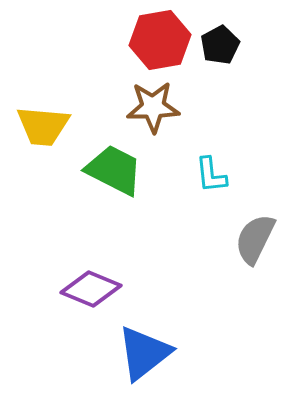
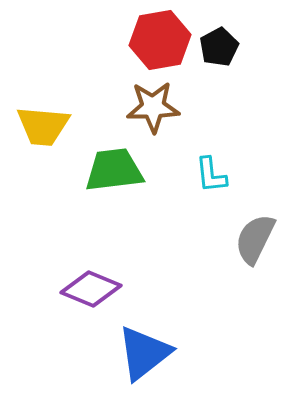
black pentagon: moved 1 px left, 2 px down
green trapezoid: rotated 34 degrees counterclockwise
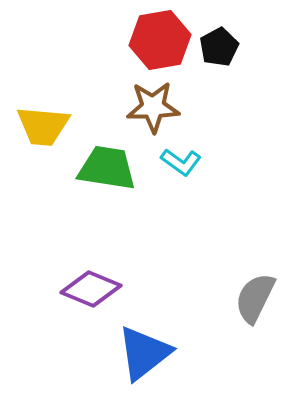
green trapezoid: moved 7 px left, 2 px up; rotated 16 degrees clockwise
cyan L-shape: moved 30 px left, 13 px up; rotated 48 degrees counterclockwise
gray semicircle: moved 59 px down
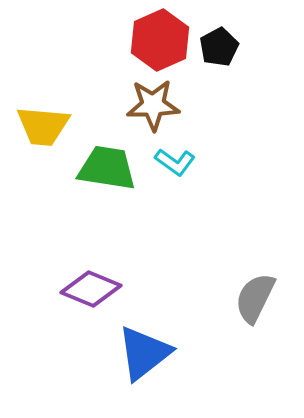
red hexagon: rotated 14 degrees counterclockwise
brown star: moved 2 px up
cyan L-shape: moved 6 px left
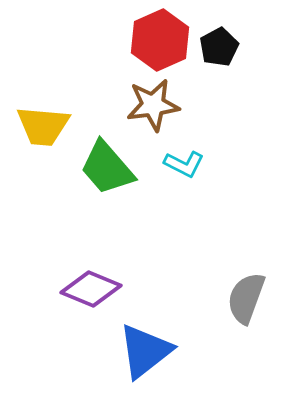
brown star: rotated 6 degrees counterclockwise
cyan L-shape: moved 9 px right, 2 px down; rotated 9 degrees counterclockwise
green trapezoid: rotated 140 degrees counterclockwise
gray semicircle: moved 9 px left; rotated 6 degrees counterclockwise
blue triangle: moved 1 px right, 2 px up
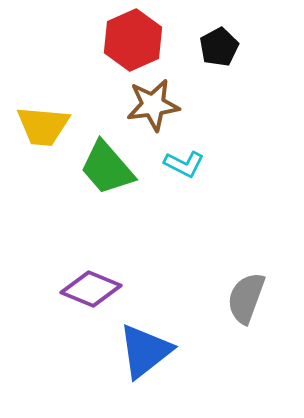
red hexagon: moved 27 px left
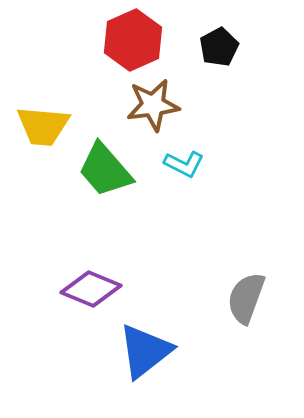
green trapezoid: moved 2 px left, 2 px down
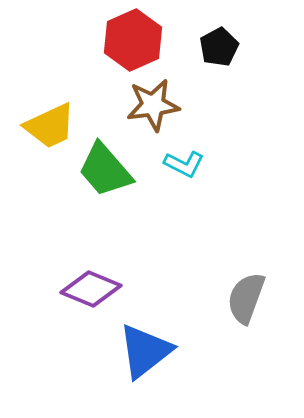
yellow trapezoid: moved 7 px right; rotated 30 degrees counterclockwise
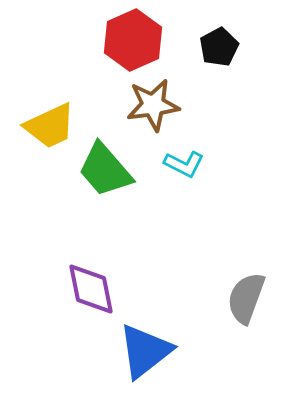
purple diamond: rotated 56 degrees clockwise
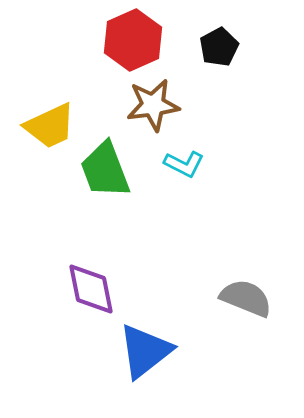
green trapezoid: rotated 20 degrees clockwise
gray semicircle: rotated 92 degrees clockwise
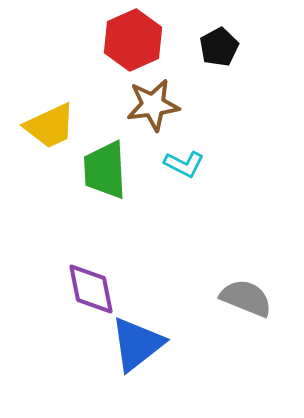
green trapezoid: rotated 18 degrees clockwise
blue triangle: moved 8 px left, 7 px up
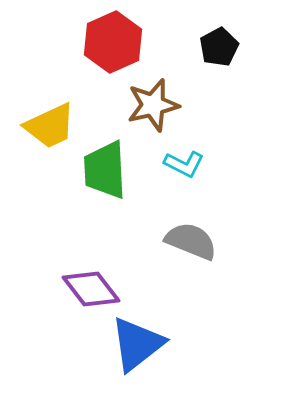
red hexagon: moved 20 px left, 2 px down
brown star: rotated 6 degrees counterclockwise
purple diamond: rotated 26 degrees counterclockwise
gray semicircle: moved 55 px left, 57 px up
